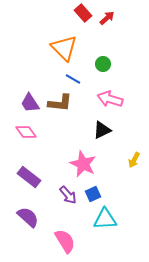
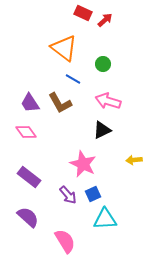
red rectangle: rotated 24 degrees counterclockwise
red arrow: moved 2 px left, 2 px down
orange triangle: rotated 8 degrees counterclockwise
pink arrow: moved 2 px left, 2 px down
brown L-shape: rotated 55 degrees clockwise
yellow arrow: rotated 56 degrees clockwise
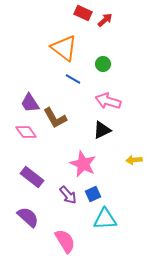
brown L-shape: moved 5 px left, 15 px down
purple rectangle: moved 3 px right
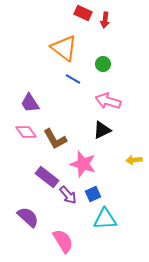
red arrow: rotated 140 degrees clockwise
brown L-shape: moved 21 px down
pink star: rotated 8 degrees counterclockwise
purple rectangle: moved 15 px right
pink semicircle: moved 2 px left
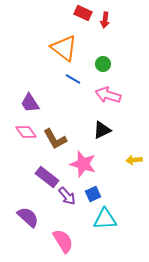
pink arrow: moved 6 px up
purple arrow: moved 1 px left, 1 px down
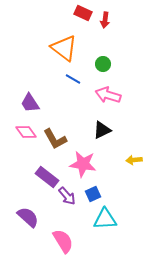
pink star: rotated 8 degrees counterclockwise
